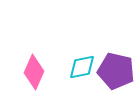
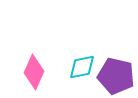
purple pentagon: moved 5 px down
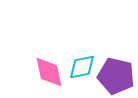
pink diamond: moved 15 px right; rotated 36 degrees counterclockwise
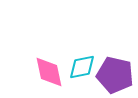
purple pentagon: moved 1 px left, 1 px up
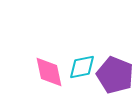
purple pentagon: rotated 9 degrees clockwise
